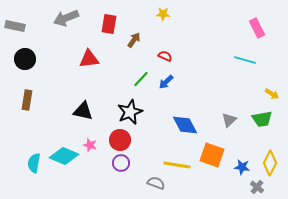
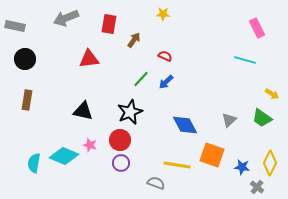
green trapezoid: moved 1 px up; rotated 45 degrees clockwise
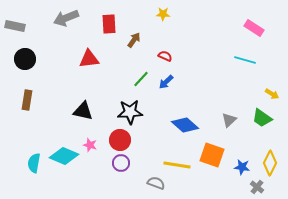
red rectangle: rotated 12 degrees counterclockwise
pink rectangle: moved 3 px left; rotated 30 degrees counterclockwise
black star: rotated 20 degrees clockwise
blue diamond: rotated 20 degrees counterclockwise
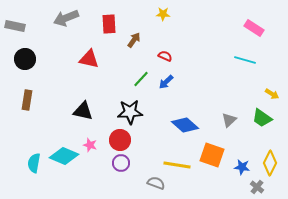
red triangle: rotated 20 degrees clockwise
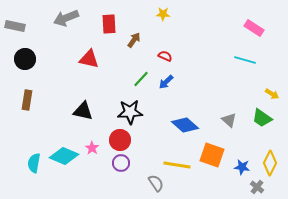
gray triangle: rotated 35 degrees counterclockwise
pink star: moved 2 px right, 3 px down; rotated 16 degrees clockwise
gray semicircle: rotated 36 degrees clockwise
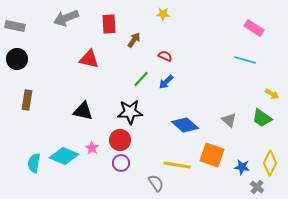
black circle: moved 8 px left
